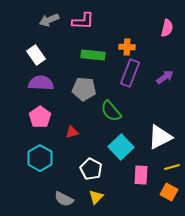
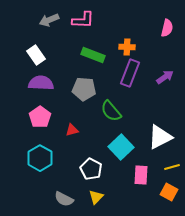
pink L-shape: moved 1 px up
green rectangle: rotated 15 degrees clockwise
red triangle: moved 2 px up
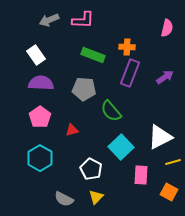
yellow line: moved 1 px right, 5 px up
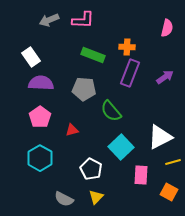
white rectangle: moved 5 px left, 2 px down
